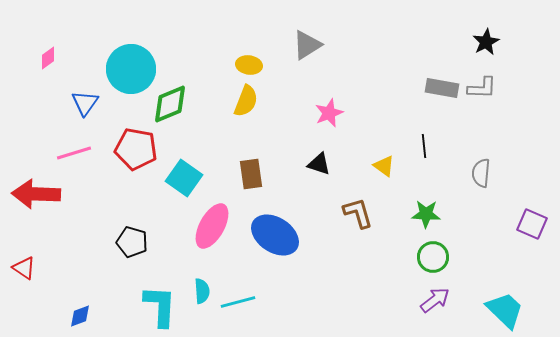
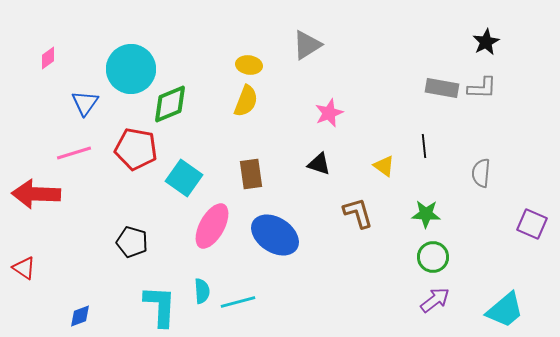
cyan trapezoid: rotated 96 degrees clockwise
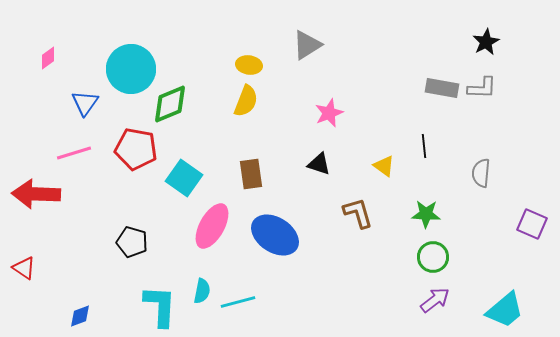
cyan semicircle: rotated 15 degrees clockwise
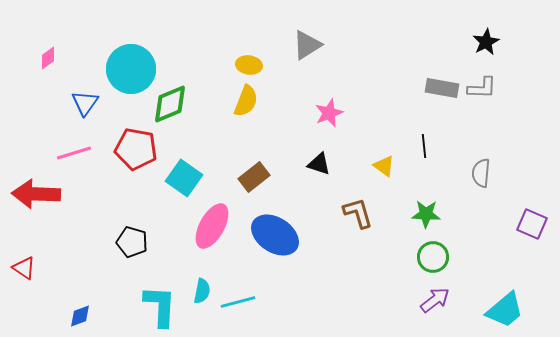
brown rectangle: moved 3 px right, 3 px down; rotated 60 degrees clockwise
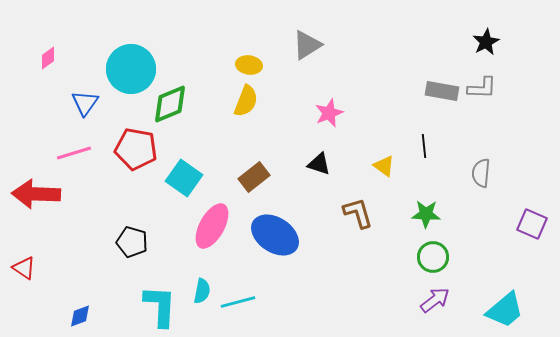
gray rectangle: moved 3 px down
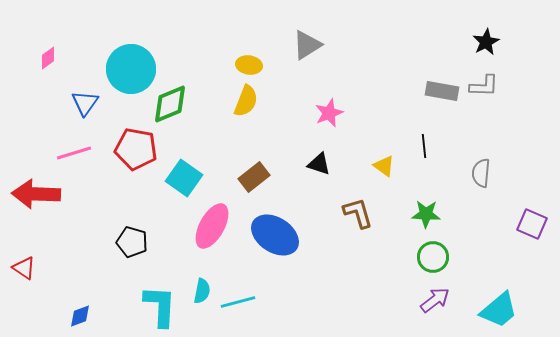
gray L-shape: moved 2 px right, 2 px up
cyan trapezoid: moved 6 px left
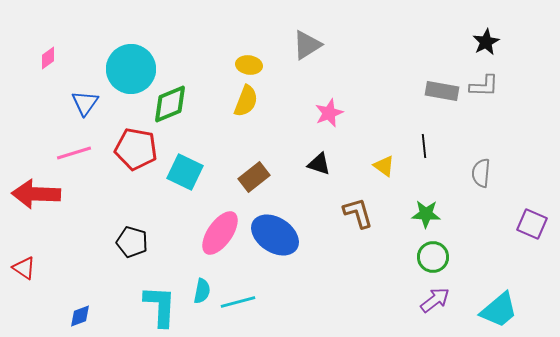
cyan square: moved 1 px right, 6 px up; rotated 9 degrees counterclockwise
pink ellipse: moved 8 px right, 7 px down; rotated 6 degrees clockwise
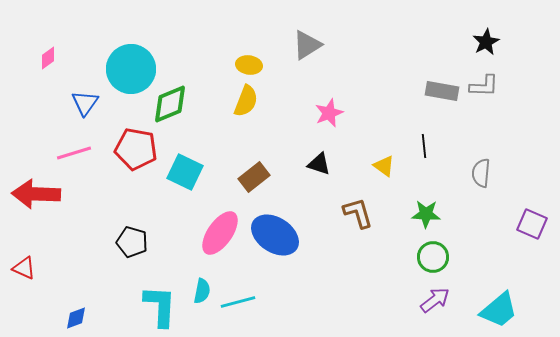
red triangle: rotated 10 degrees counterclockwise
blue diamond: moved 4 px left, 2 px down
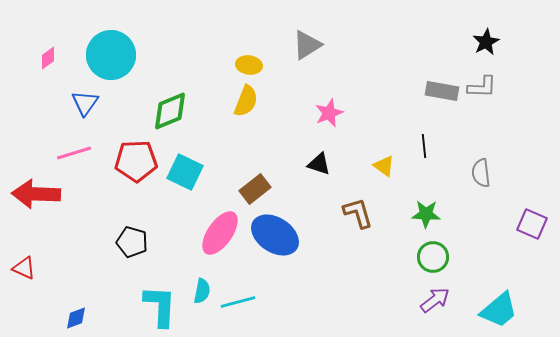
cyan circle: moved 20 px left, 14 px up
gray L-shape: moved 2 px left, 1 px down
green diamond: moved 7 px down
red pentagon: moved 12 px down; rotated 12 degrees counterclockwise
gray semicircle: rotated 12 degrees counterclockwise
brown rectangle: moved 1 px right, 12 px down
